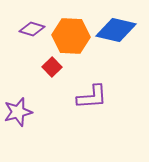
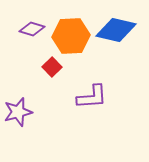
orange hexagon: rotated 6 degrees counterclockwise
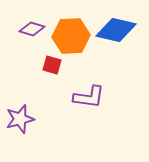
red square: moved 2 px up; rotated 30 degrees counterclockwise
purple L-shape: moved 3 px left; rotated 12 degrees clockwise
purple star: moved 2 px right, 7 px down
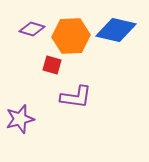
purple L-shape: moved 13 px left
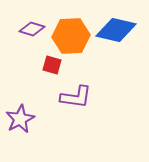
purple star: rotated 12 degrees counterclockwise
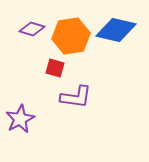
orange hexagon: rotated 6 degrees counterclockwise
red square: moved 3 px right, 3 px down
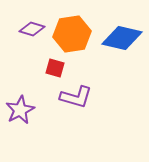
blue diamond: moved 6 px right, 8 px down
orange hexagon: moved 1 px right, 2 px up
purple L-shape: rotated 8 degrees clockwise
purple star: moved 9 px up
